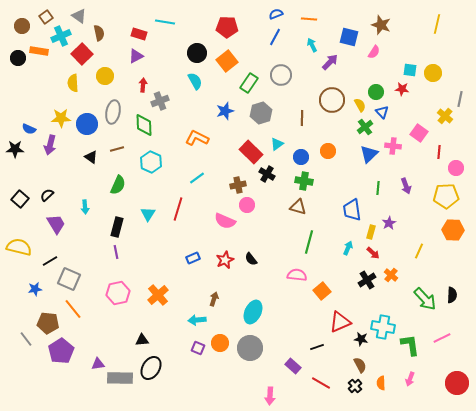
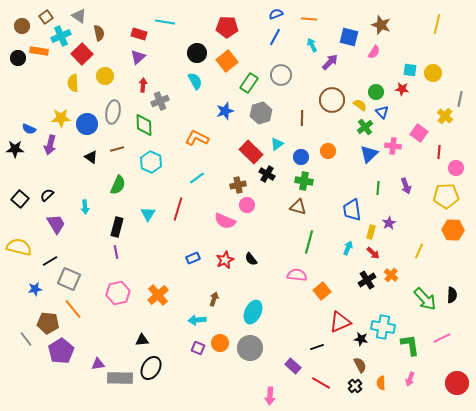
purple triangle at (136, 56): moved 2 px right, 1 px down; rotated 14 degrees counterclockwise
yellow semicircle at (360, 105): rotated 24 degrees counterclockwise
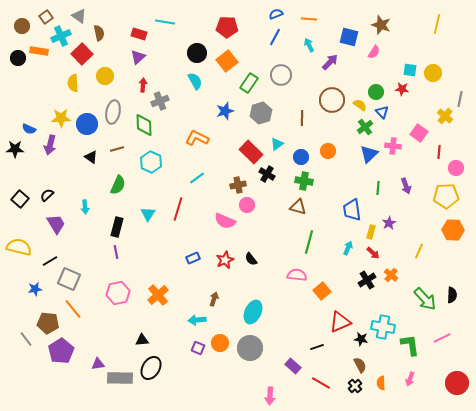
cyan arrow at (312, 45): moved 3 px left
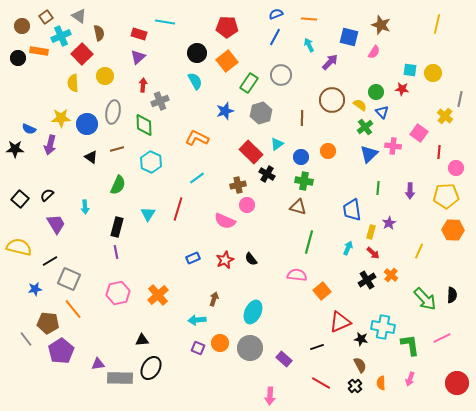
purple arrow at (406, 186): moved 4 px right, 5 px down; rotated 21 degrees clockwise
purple rectangle at (293, 366): moved 9 px left, 7 px up
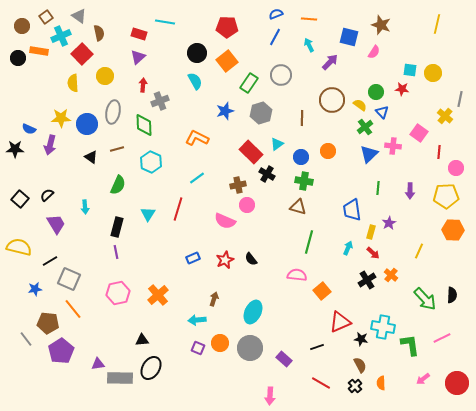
pink arrow at (410, 379): moved 13 px right; rotated 32 degrees clockwise
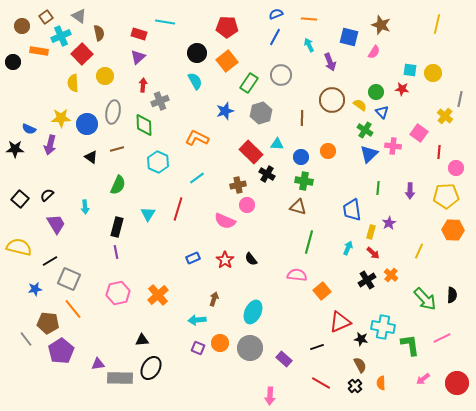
black circle at (18, 58): moved 5 px left, 4 px down
purple arrow at (330, 62): rotated 114 degrees clockwise
green cross at (365, 127): moved 3 px down; rotated 21 degrees counterclockwise
cyan triangle at (277, 144): rotated 40 degrees clockwise
cyan hexagon at (151, 162): moved 7 px right
red star at (225, 260): rotated 12 degrees counterclockwise
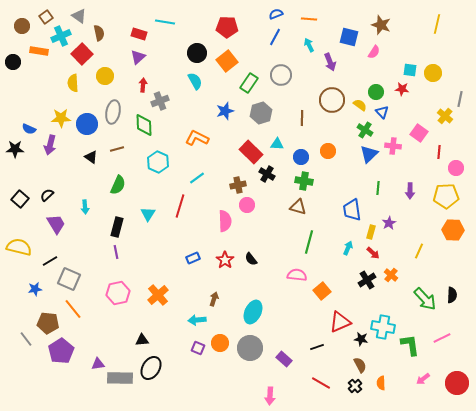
red line at (178, 209): moved 2 px right, 3 px up
pink semicircle at (225, 221): rotated 115 degrees counterclockwise
